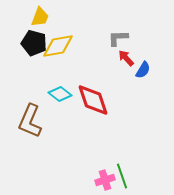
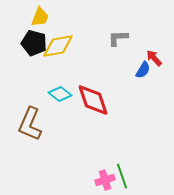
red arrow: moved 28 px right
brown L-shape: moved 3 px down
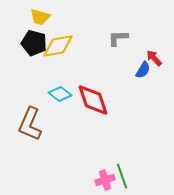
yellow trapezoid: rotated 85 degrees clockwise
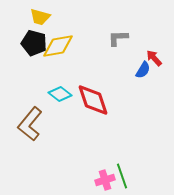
brown L-shape: rotated 16 degrees clockwise
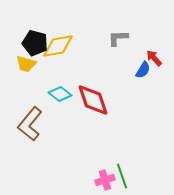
yellow trapezoid: moved 14 px left, 47 px down
black pentagon: moved 1 px right
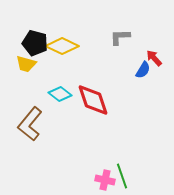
gray L-shape: moved 2 px right, 1 px up
yellow diamond: moved 4 px right; rotated 36 degrees clockwise
pink cross: rotated 30 degrees clockwise
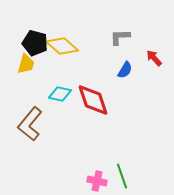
yellow diamond: rotated 16 degrees clockwise
yellow trapezoid: rotated 90 degrees counterclockwise
blue semicircle: moved 18 px left
cyan diamond: rotated 25 degrees counterclockwise
pink cross: moved 8 px left, 1 px down
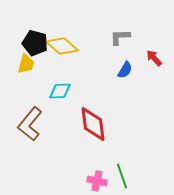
cyan diamond: moved 3 px up; rotated 15 degrees counterclockwise
red diamond: moved 24 px down; rotated 12 degrees clockwise
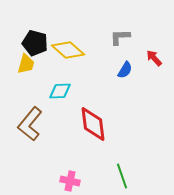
yellow diamond: moved 6 px right, 4 px down
pink cross: moved 27 px left
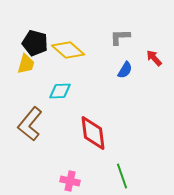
red diamond: moved 9 px down
